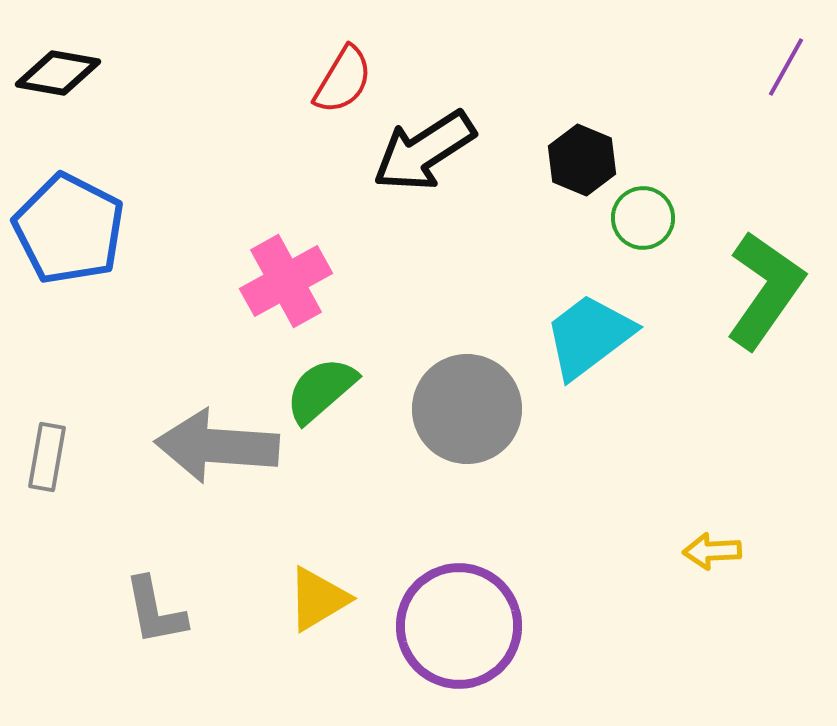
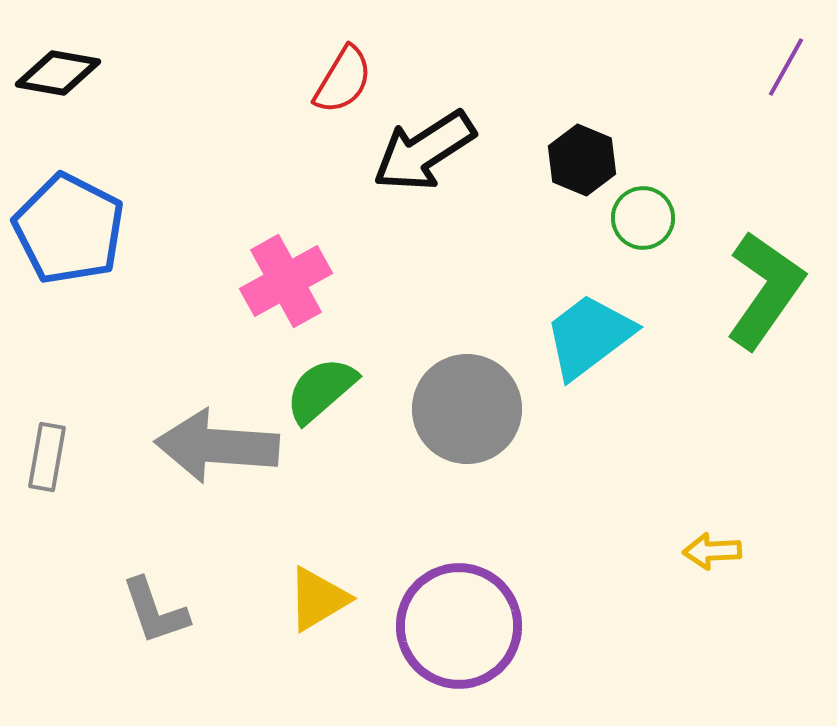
gray L-shape: rotated 8 degrees counterclockwise
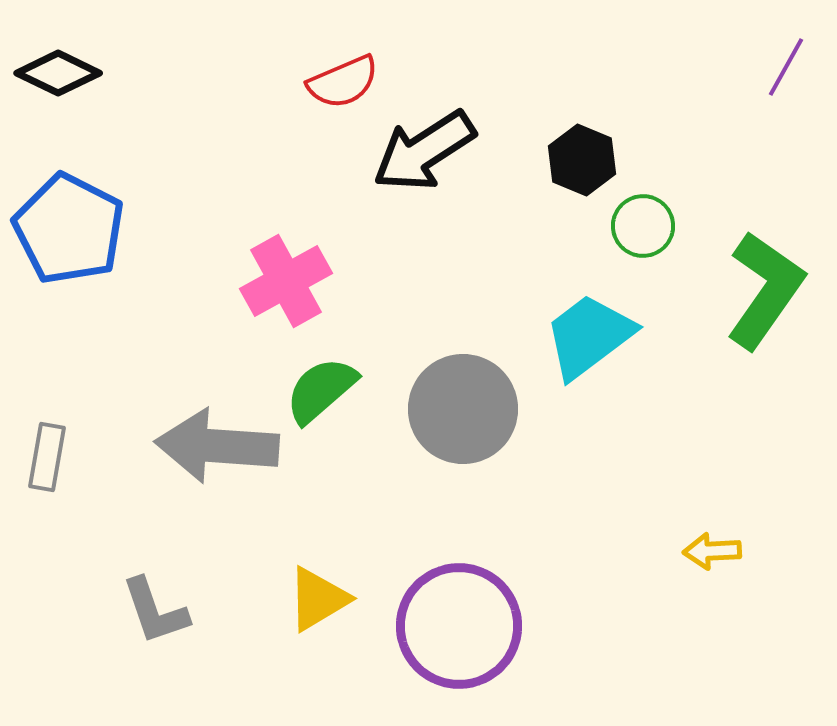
black diamond: rotated 16 degrees clockwise
red semicircle: moved 2 px down; rotated 36 degrees clockwise
green circle: moved 8 px down
gray circle: moved 4 px left
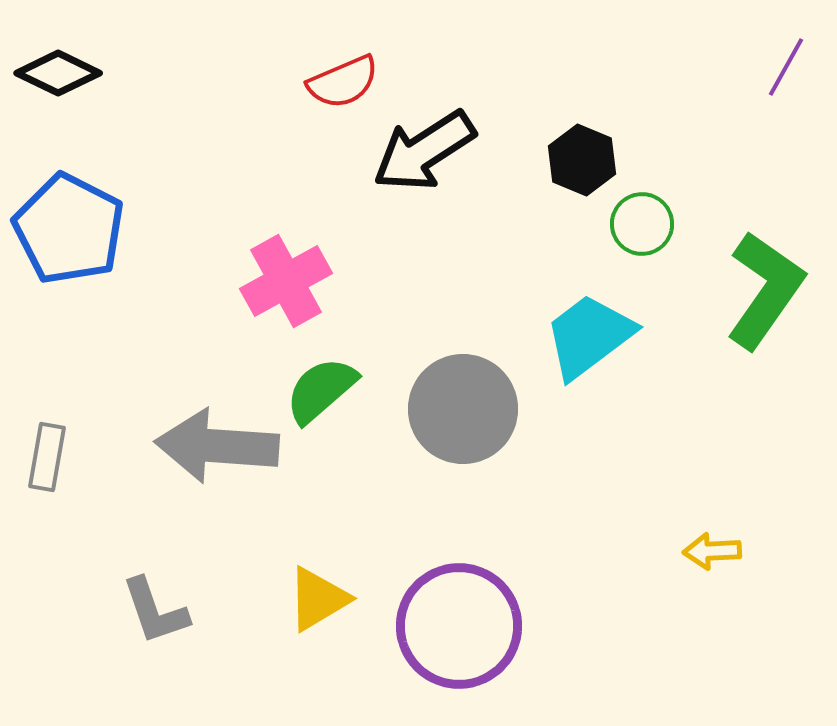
green circle: moved 1 px left, 2 px up
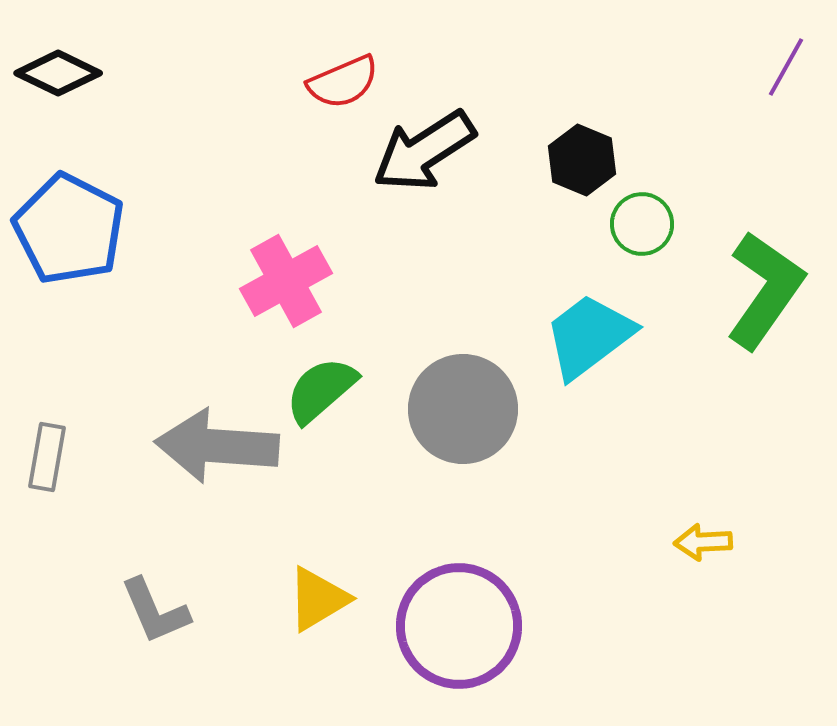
yellow arrow: moved 9 px left, 9 px up
gray L-shape: rotated 4 degrees counterclockwise
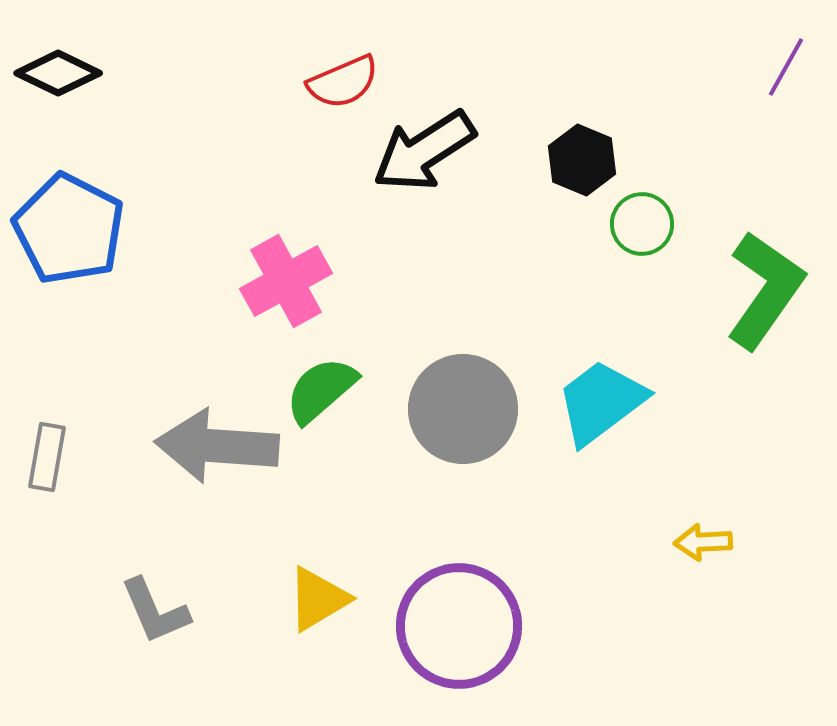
cyan trapezoid: moved 12 px right, 66 px down
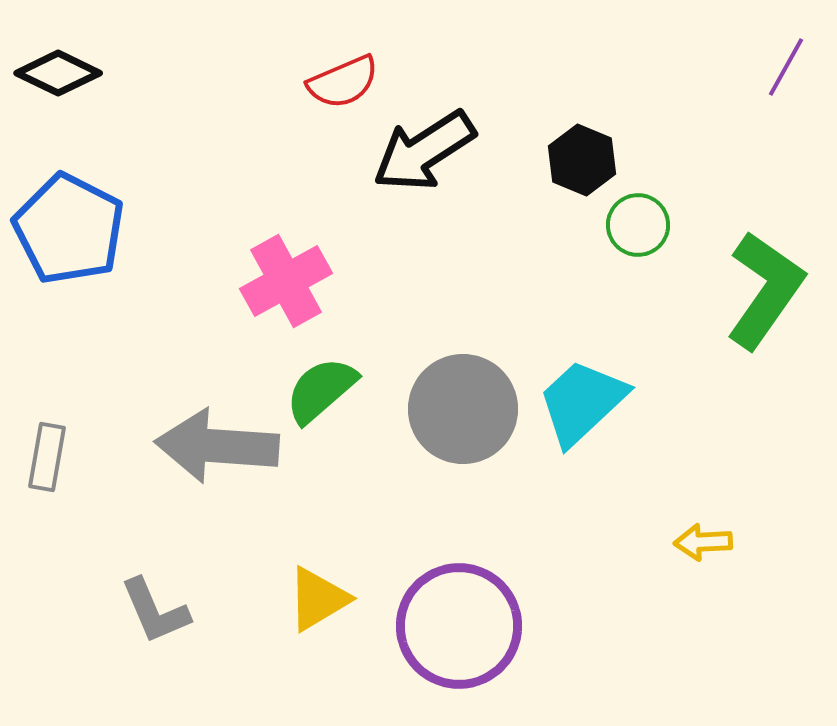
green circle: moved 4 px left, 1 px down
cyan trapezoid: moved 19 px left; rotated 6 degrees counterclockwise
